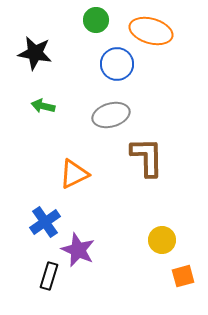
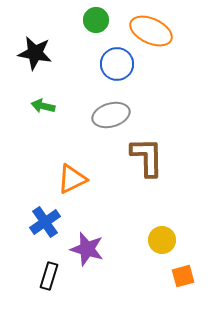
orange ellipse: rotated 9 degrees clockwise
orange triangle: moved 2 px left, 5 px down
purple star: moved 9 px right, 1 px up; rotated 8 degrees counterclockwise
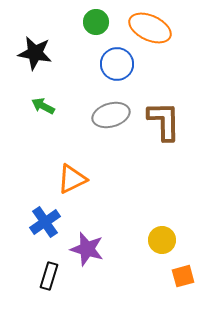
green circle: moved 2 px down
orange ellipse: moved 1 px left, 3 px up
green arrow: rotated 15 degrees clockwise
brown L-shape: moved 17 px right, 36 px up
